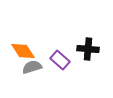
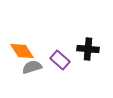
orange diamond: moved 1 px left
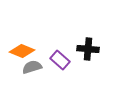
orange diamond: rotated 35 degrees counterclockwise
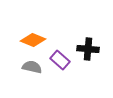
orange diamond: moved 11 px right, 11 px up
gray semicircle: rotated 30 degrees clockwise
